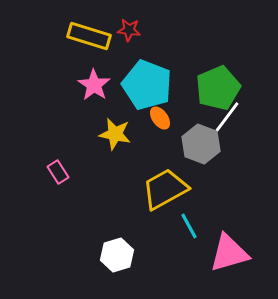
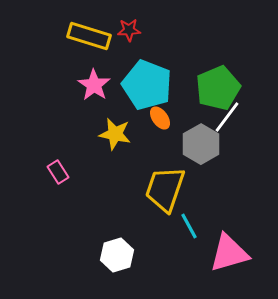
red star: rotated 10 degrees counterclockwise
gray hexagon: rotated 9 degrees clockwise
yellow trapezoid: rotated 42 degrees counterclockwise
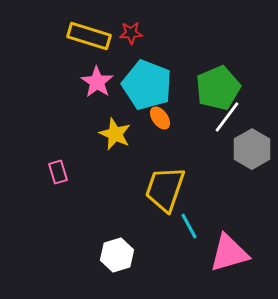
red star: moved 2 px right, 3 px down
pink star: moved 3 px right, 3 px up
yellow star: rotated 12 degrees clockwise
gray hexagon: moved 51 px right, 5 px down
pink rectangle: rotated 15 degrees clockwise
